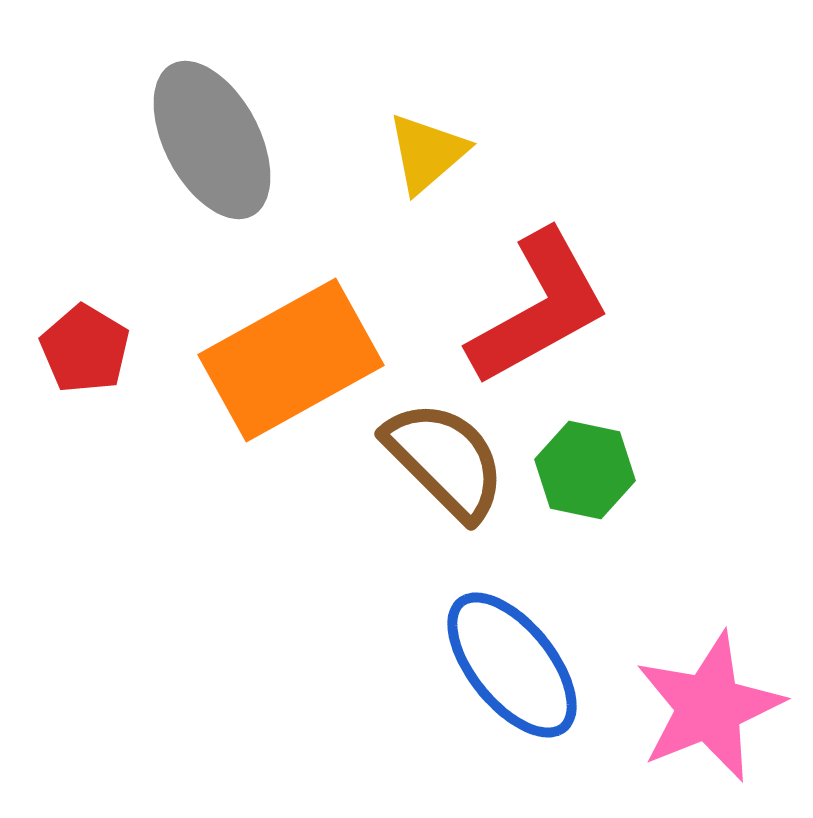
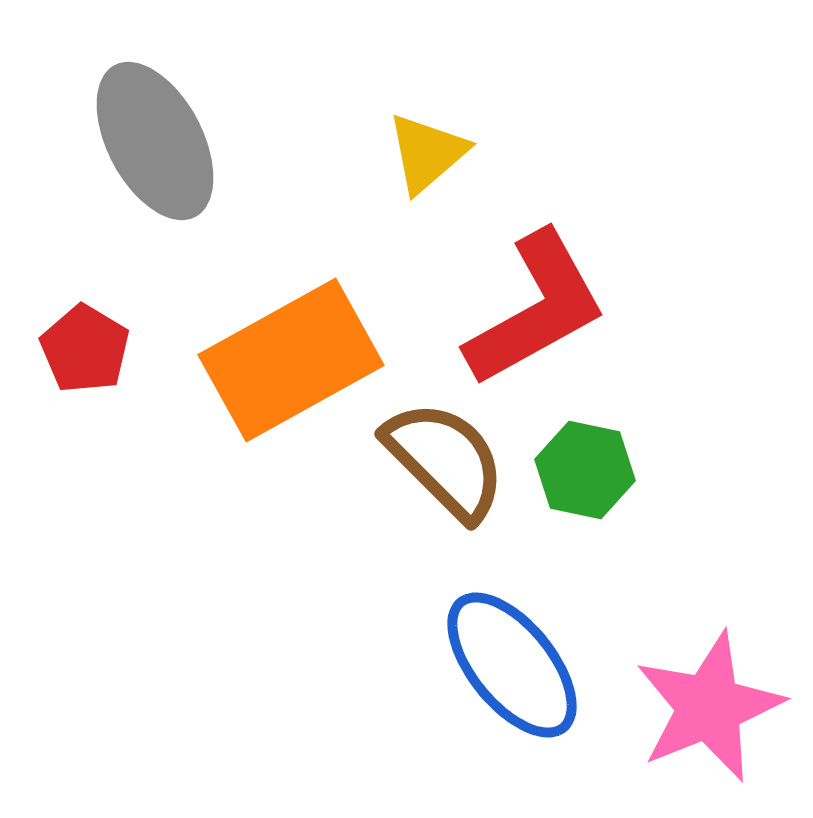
gray ellipse: moved 57 px left, 1 px down
red L-shape: moved 3 px left, 1 px down
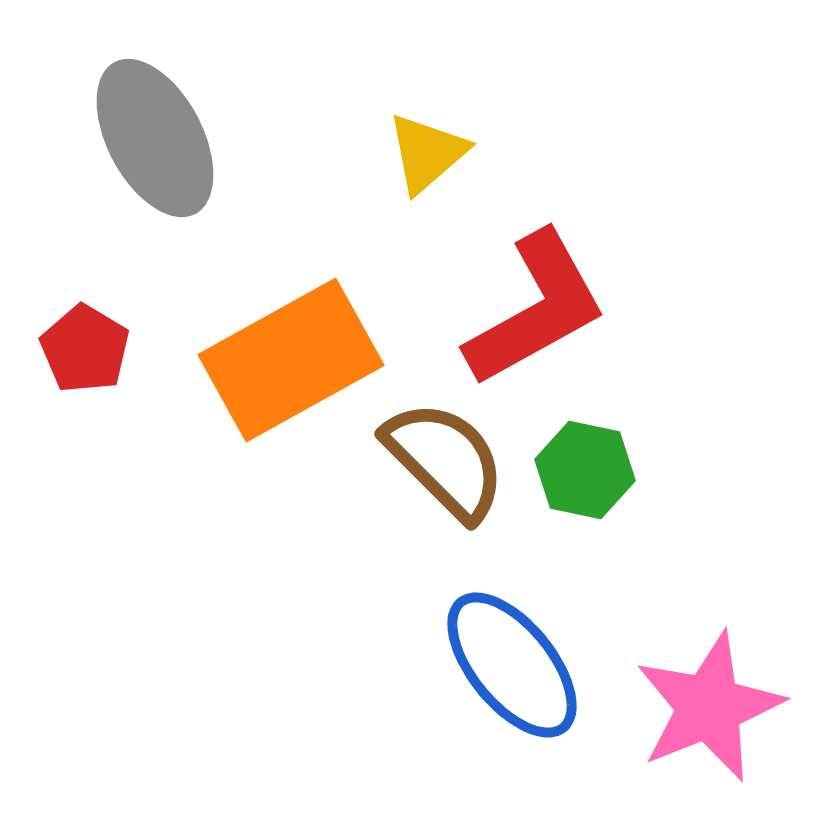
gray ellipse: moved 3 px up
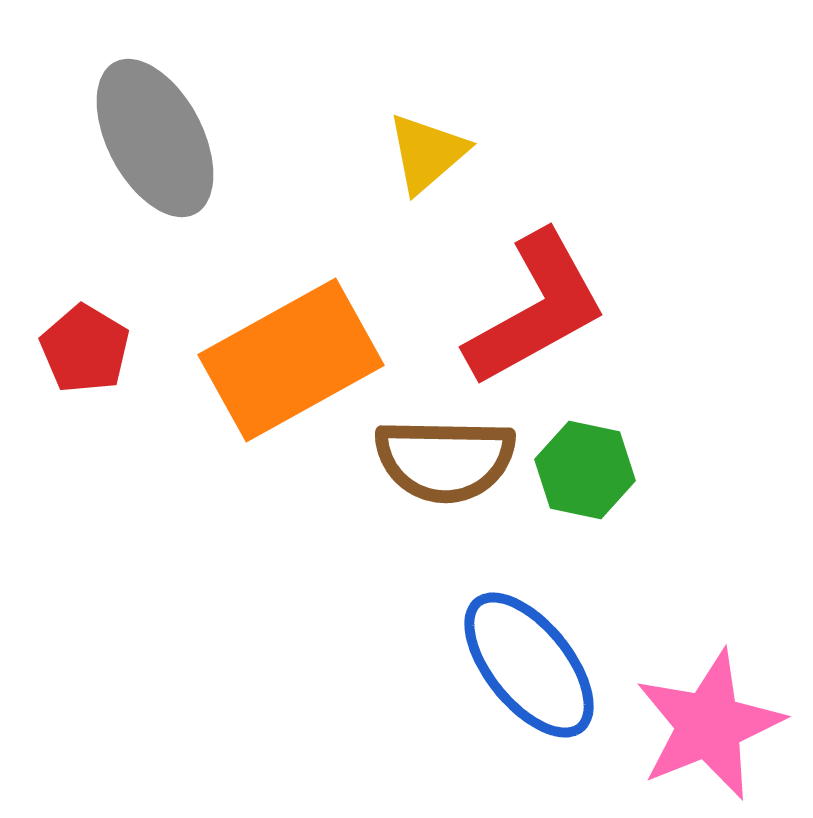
brown semicircle: rotated 136 degrees clockwise
blue ellipse: moved 17 px right
pink star: moved 18 px down
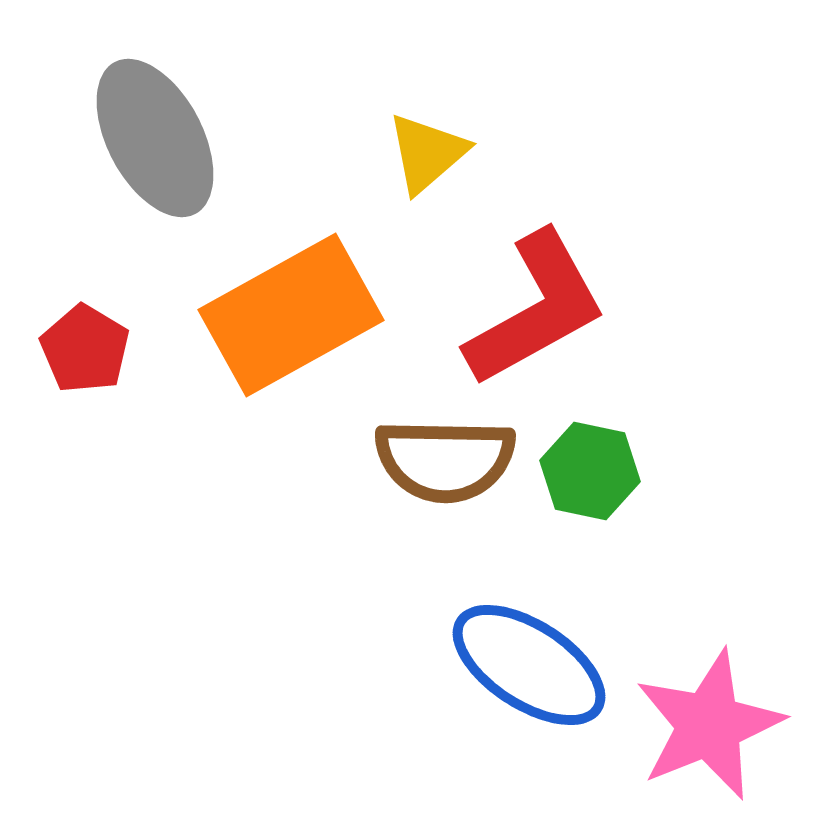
orange rectangle: moved 45 px up
green hexagon: moved 5 px right, 1 px down
blue ellipse: rotated 18 degrees counterclockwise
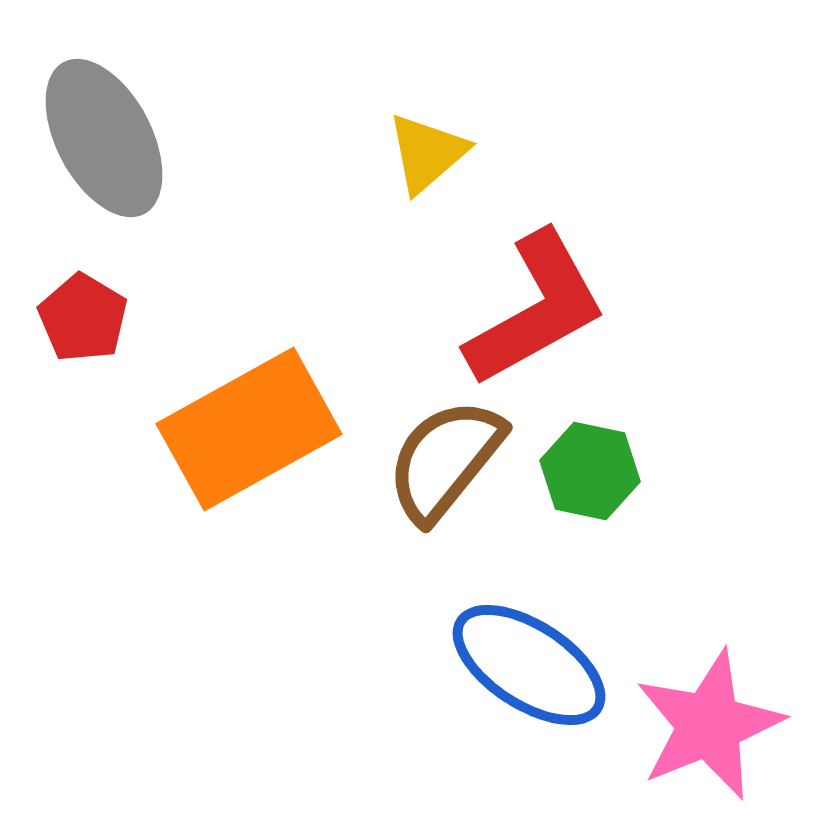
gray ellipse: moved 51 px left
orange rectangle: moved 42 px left, 114 px down
red pentagon: moved 2 px left, 31 px up
brown semicircle: rotated 128 degrees clockwise
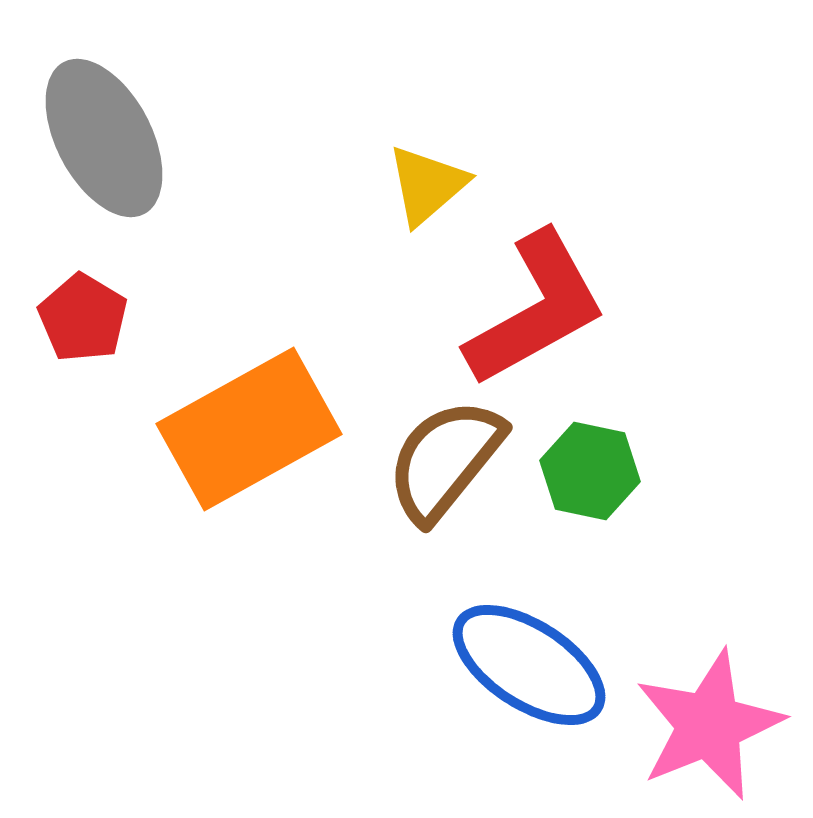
yellow triangle: moved 32 px down
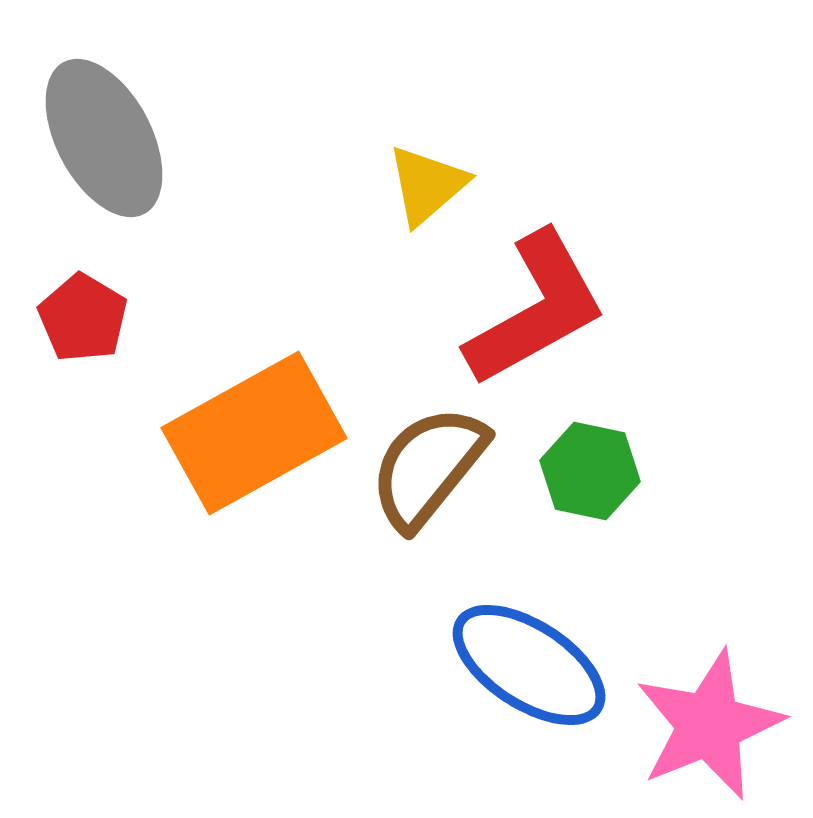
orange rectangle: moved 5 px right, 4 px down
brown semicircle: moved 17 px left, 7 px down
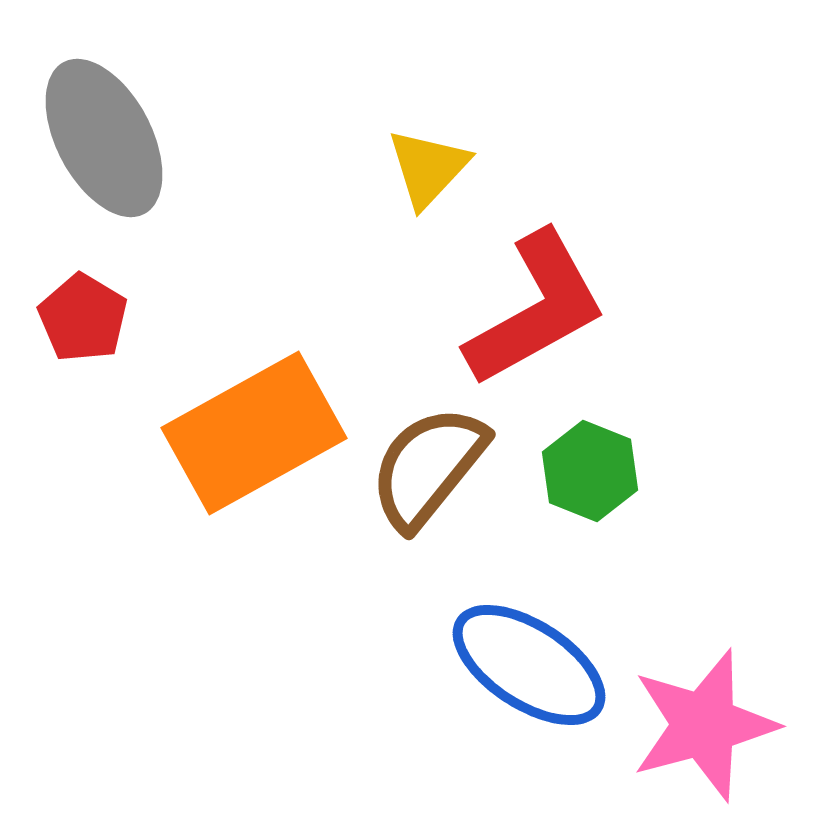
yellow triangle: moved 1 px right, 17 px up; rotated 6 degrees counterclockwise
green hexagon: rotated 10 degrees clockwise
pink star: moved 5 px left; rotated 7 degrees clockwise
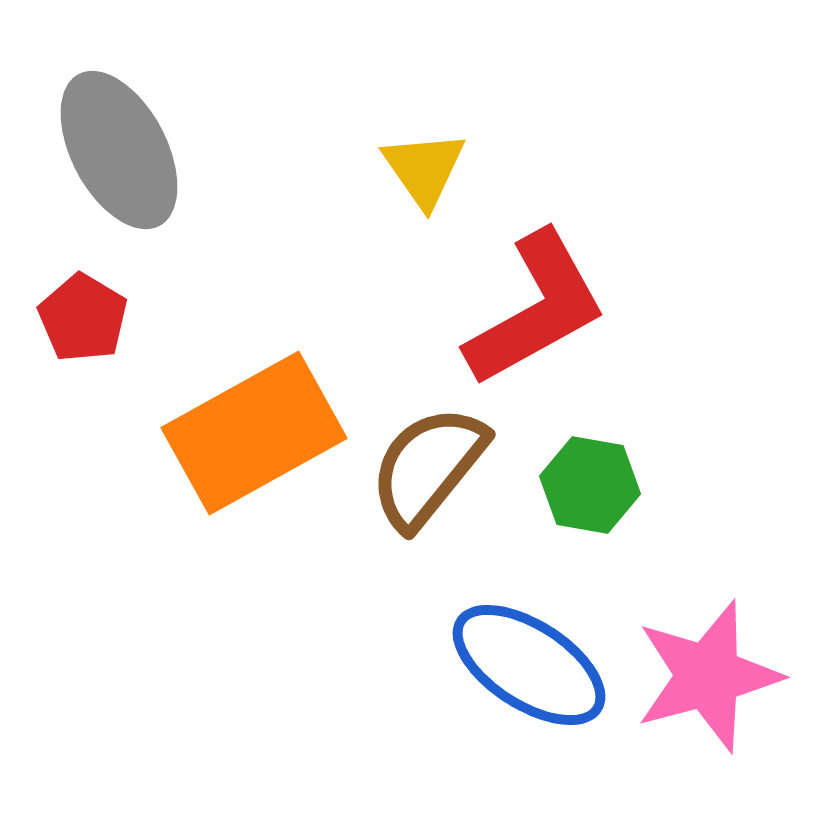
gray ellipse: moved 15 px right, 12 px down
yellow triangle: moved 4 px left, 1 px down; rotated 18 degrees counterclockwise
green hexagon: moved 14 px down; rotated 12 degrees counterclockwise
pink star: moved 4 px right, 49 px up
